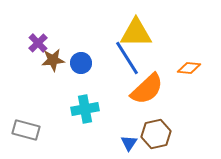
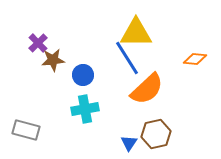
blue circle: moved 2 px right, 12 px down
orange diamond: moved 6 px right, 9 px up
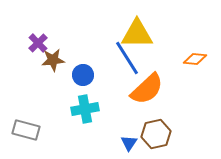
yellow triangle: moved 1 px right, 1 px down
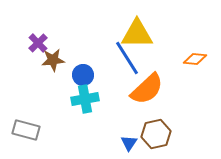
cyan cross: moved 10 px up
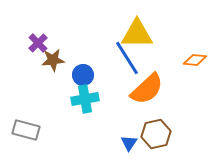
orange diamond: moved 1 px down
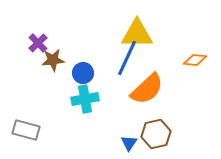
blue line: rotated 57 degrees clockwise
blue circle: moved 2 px up
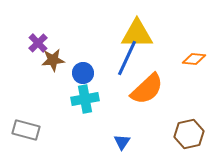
orange diamond: moved 1 px left, 1 px up
brown hexagon: moved 33 px right
blue triangle: moved 7 px left, 1 px up
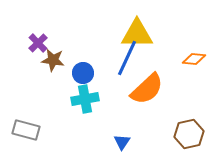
brown star: rotated 15 degrees clockwise
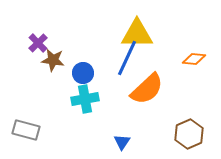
brown hexagon: rotated 12 degrees counterclockwise
